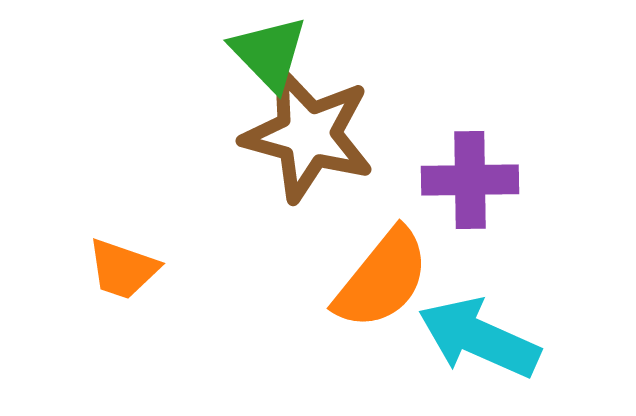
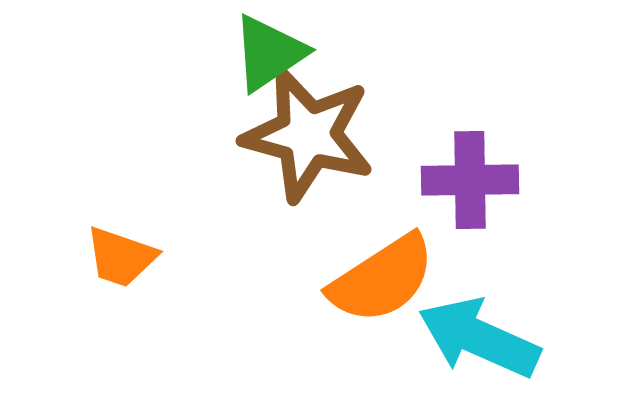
green triangle: rotated 40 degrees clockwise
orange trapezoid: moved 2 px left, 12 px up
orange semicircle: rotated 18 degrees clockwise
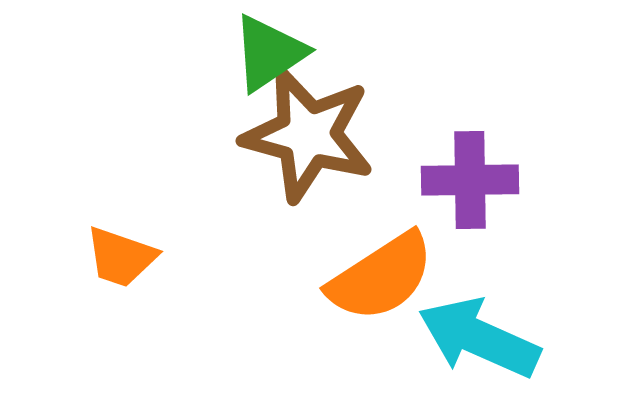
orange semicircle: moved 1 px left, 2 px up
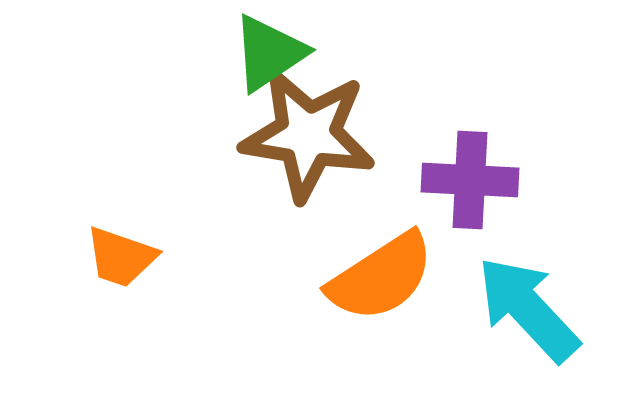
brown star: rotated 6 degrees counterclockwise
purple cross: rotated 4 degrees clockwise
cyan arrow: moved 49 px right, 29 px up; rotated 23 degrees clockwise
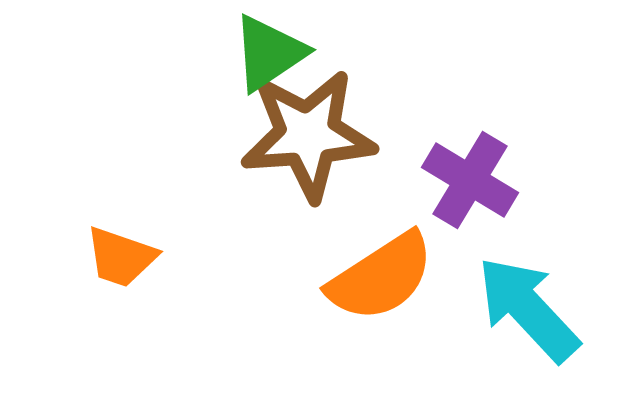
brown star: rotated 13 degrees counterclockwise
purple cross: rotated 28 degrees clockwise
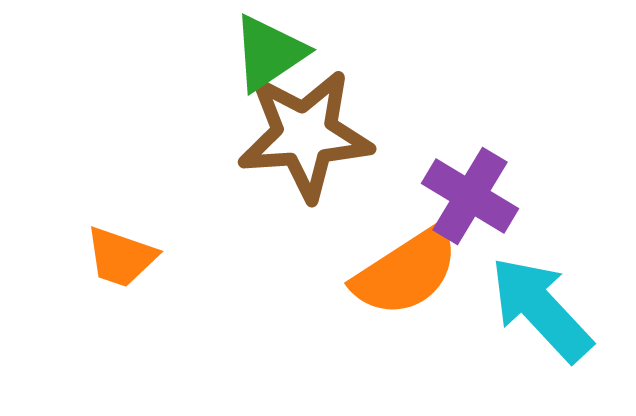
brown star: moved 3 px left
purple cross: moved 16 px down
orange semicircle: moved 25 px right, 5 px up
cyan arrow: moved 13 px right
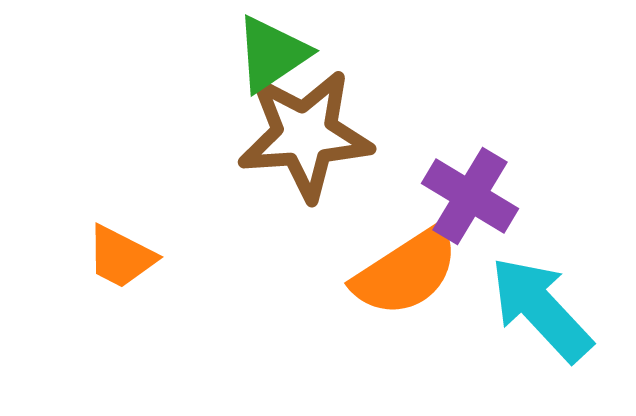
green triangle: moved 3 px right, 1 px down
orange trapezoid: rotated 8 degrees clockwise
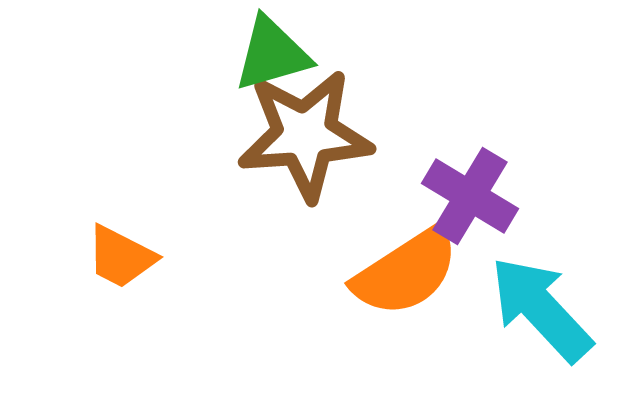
green triangle: rotated 18 degrees clockwise
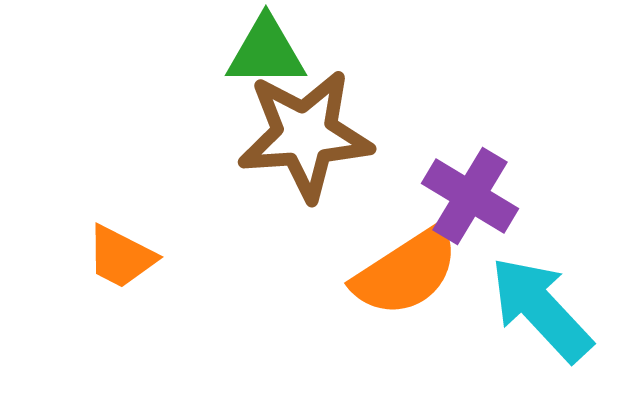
green triangle: moved 6 px left, 2 px up; rotated 16 degrees clockwise
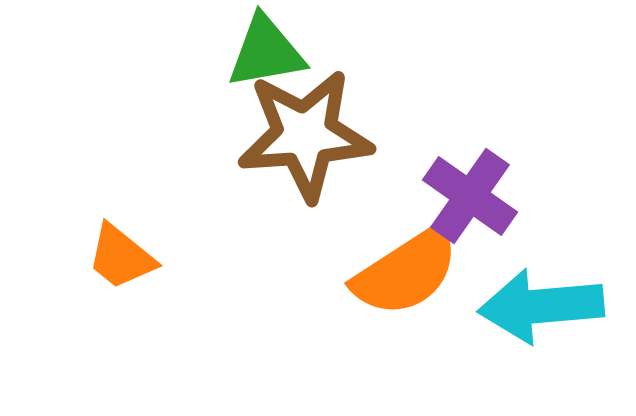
green triangle: rotated 10 degrees counterclockwise
purple cross: rotated 4 degrees clockwise
orange trapezoid: rotated 12 degrees clockwise
cyan arrow: moved 3 px up; rotated 52 degrees counterclockwise
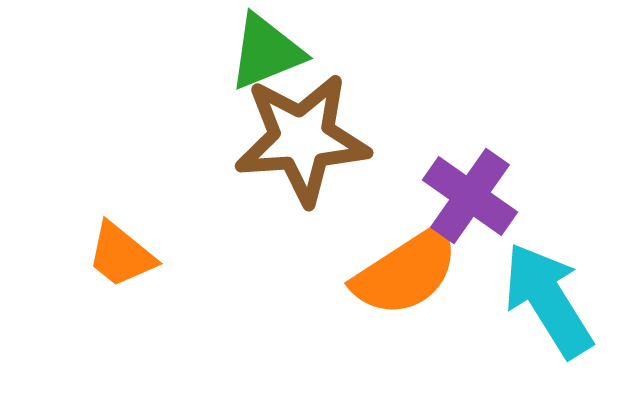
green triangle: rotated 12 degrees counterclockwise
brown star: moved 3 px left, 4 px down
orange trapezoid: moved 2 px up
cyan arrow: moved 7 px right, 6 px up; rotated 63 degrees clockwise
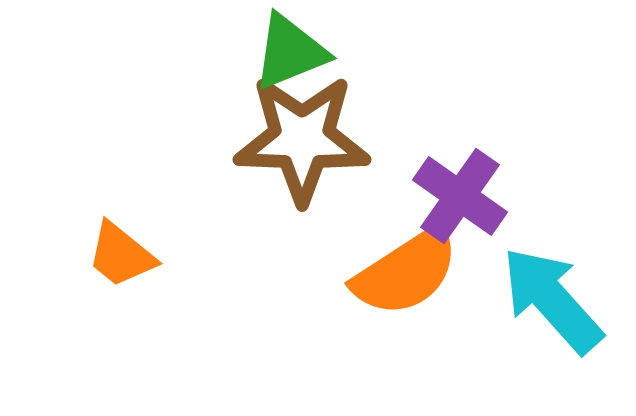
green triangle: moved 24 px right
brown star: rotated 6 degrees clockwise
purple cross: moved 10 px left
cyan arrow: moved 4 px right; rotated 10 degrees counterclockwise
